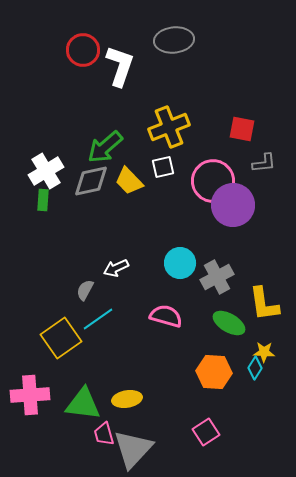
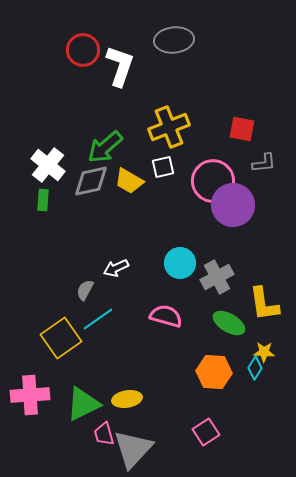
white cross: moved 2 px right, 6 px up; rotated 20 degrees counterclockwise
yellow trapezoid: rotated 16 degrees counterclockwise
green triangle: rotated 33 degrees counterclockwise
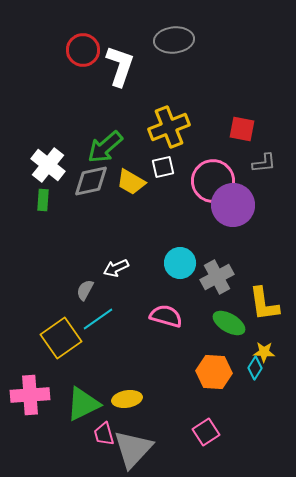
yellow trapezoid: moved 2 px right, 1 px down
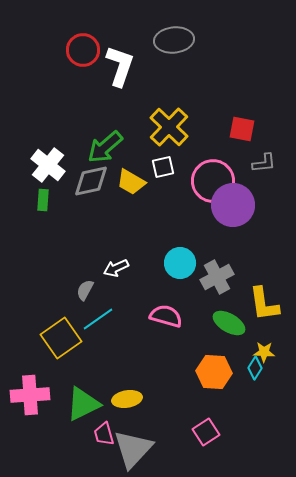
yellow cross: rotated 24 degrees counterclockwise
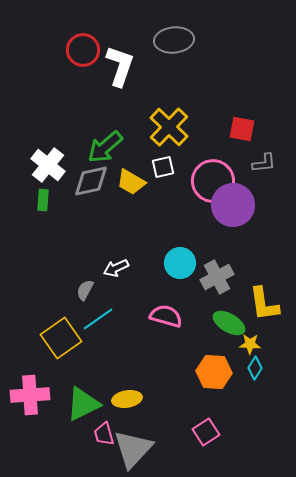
yellow star: moved 14 px left, 8 px up
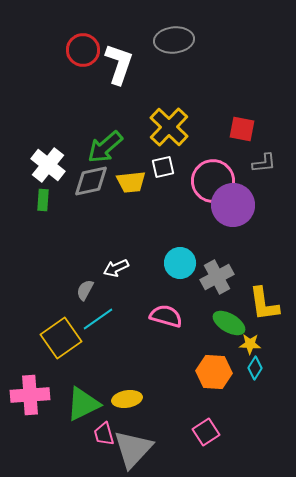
white L-shape: moved 1 px left, 2 px up
yellow trapezoid: rotated 36 degrees counterclockwise
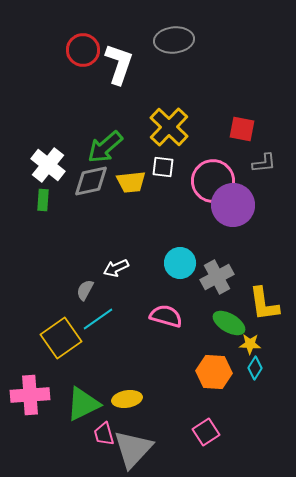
white square: rotated 20 degrees clockwise
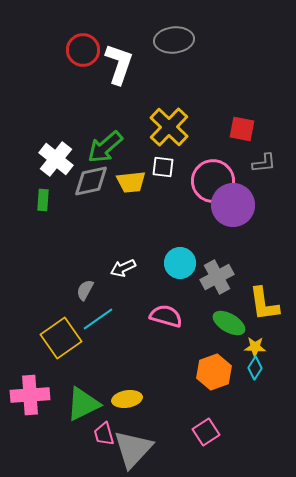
white cross: moved 8 px right, 6 px up
white arrow: moved 7 px right
yellow star: moved 5 px right, 3 px down
orange hexagon: rotated 24 degrees counterclockwise
